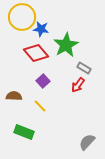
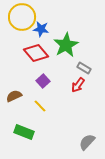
brown semicircle: rotated 28 degrees counterclockwise
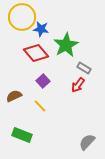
green rectangle: moved 2 px left, 3 px down
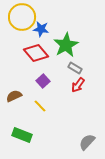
gray rectangle: moved 9 px left
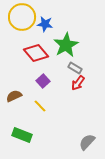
blue star: moved 4 px right, 5 px up
red arrow: moved 2 px up
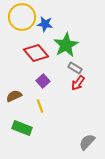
yellow line: rotated 24 degrees clockwise
green rectangle: moved 7 px up
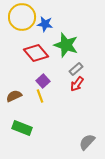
green star: rotated 25 degrees counterclockwise
gray rectangle: moved 1 px right, 1 px down; rotated 72 degrees counterclockwise
red arrow: moved 1 px left, 1 px down
yellow line: moved 10 px up
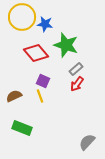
purple square: rotated 24 degrees counterclockwise
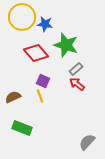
red arrow: rotated 91 degrees clockwise
brown semicircle: moved 1 px left, 1 px down
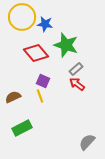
green rectangle: rotated 48 degrees counterclockwise
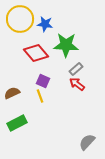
yellow circle: moved 2 px left, 2 px down
green star: rotated 15 degrees counterclockwise
brown semicircle: moved 1 px left, 4 px up
green rectangle: moved 5 px left, 5 px up
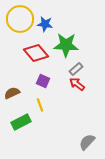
yellow line: moved 9 px down
green rectangle: moved 4 px right, 1 px up
